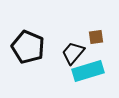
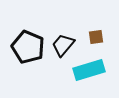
black trapezoid: moved 10 px left, 8 px up
cyan rectangle: moved 1 px right, 1 px up
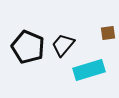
brown square: moved 12 px right, 4 px up
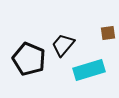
black pentagon: moved 1 px right, 12 px down
